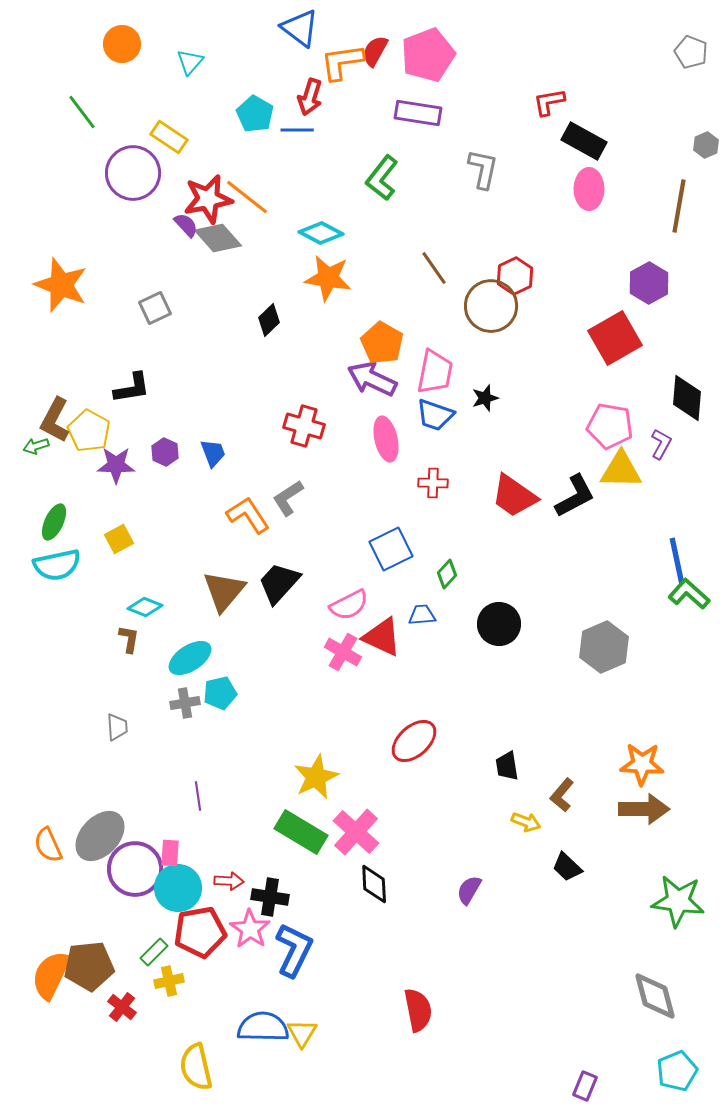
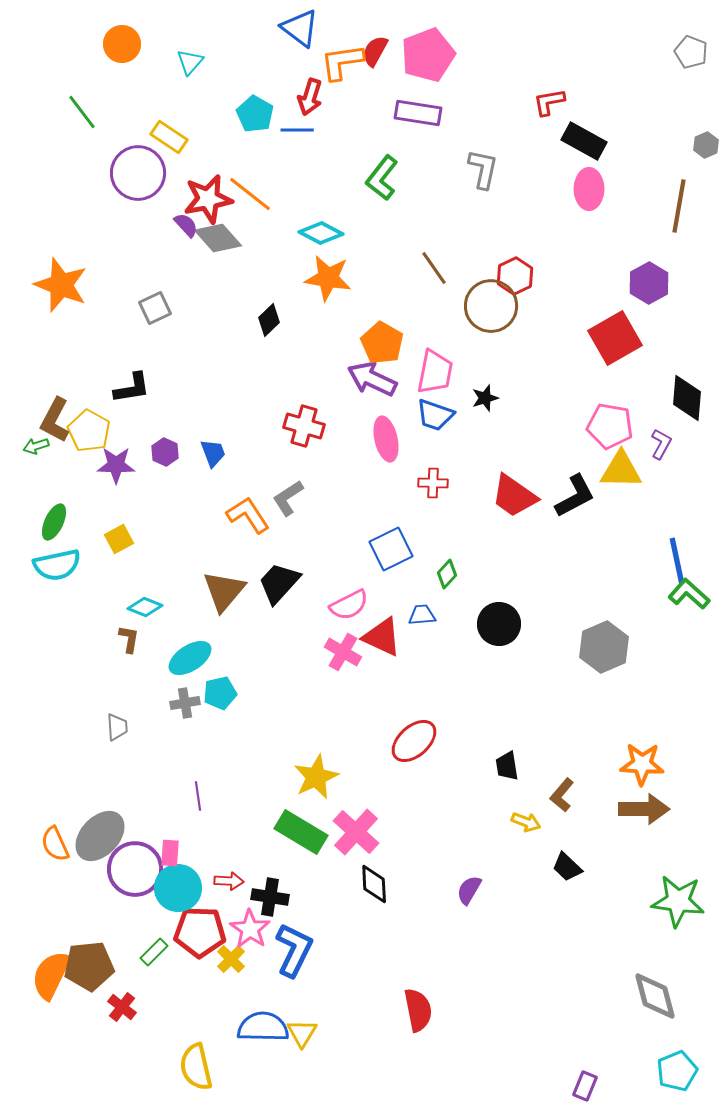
purple circle at (133, 173): moved 5 px right
orange line at (247, 197): moved 3 px right, 3 px up
orange semicircle at (48, 845): moved 7 px right, 1 px up
red pentagon at (200, 932): rotated 12 degrees clockwise
yellow cross at (169, 981): moved 62 px right, 22 px up; rotated 32 degrees counterclockwise
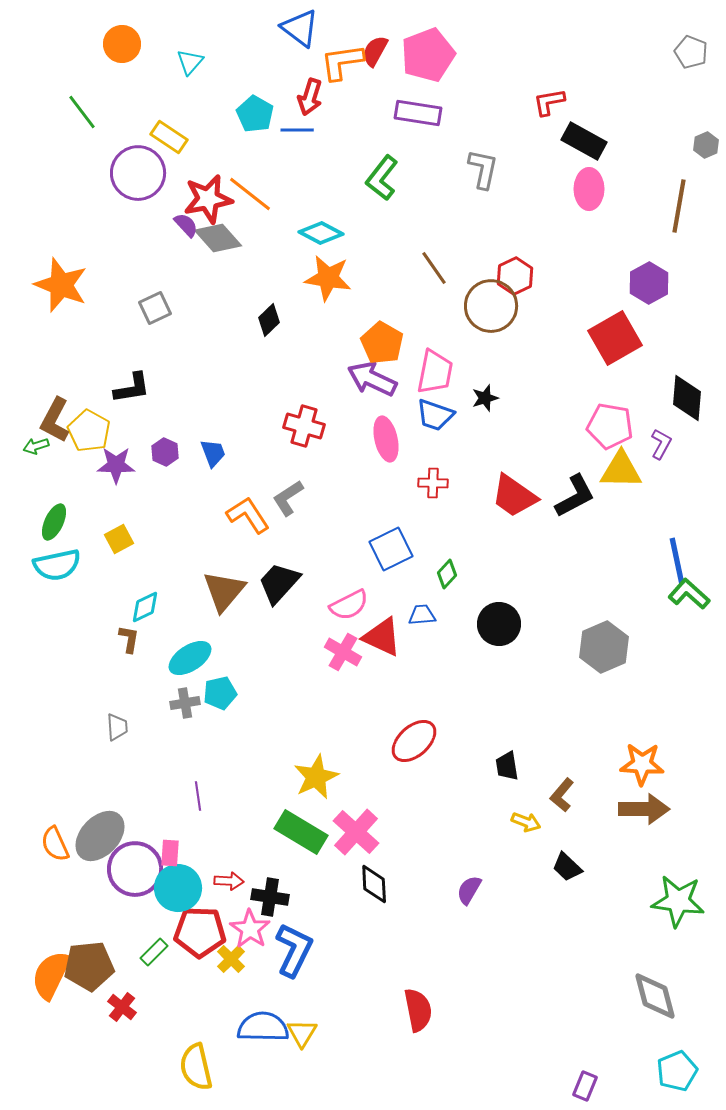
cyan diamond at (145, 607): rotated 48 degrees counterclockwise
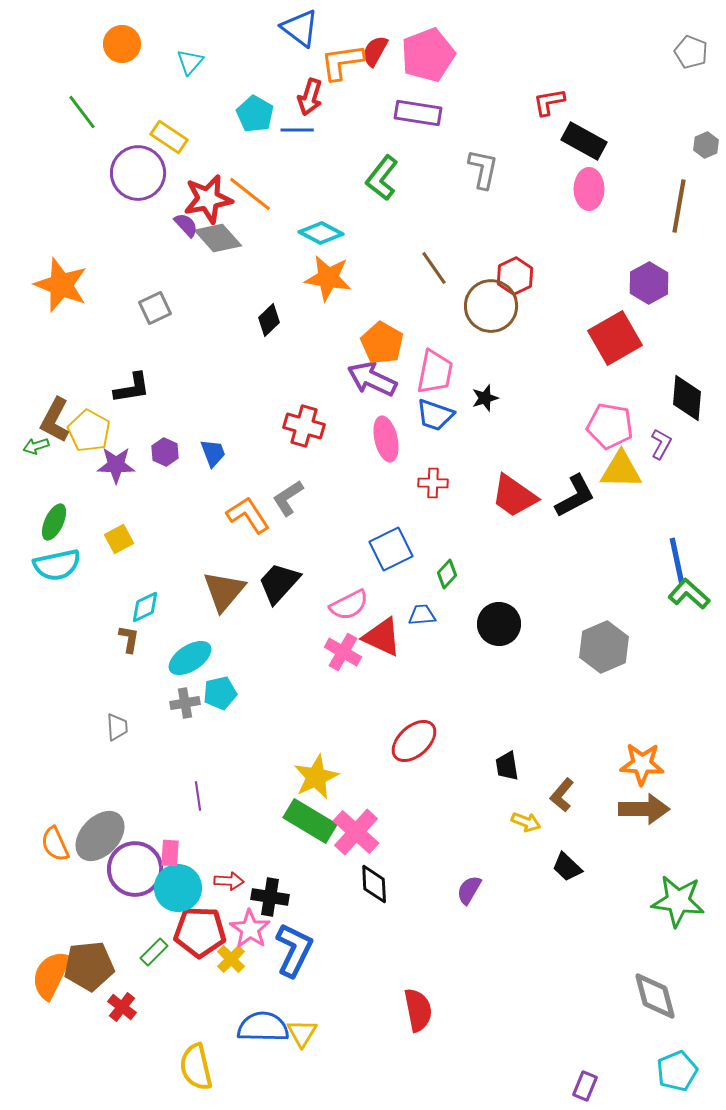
green rectangle at (301, 832): moved 9 px right, 11 px up
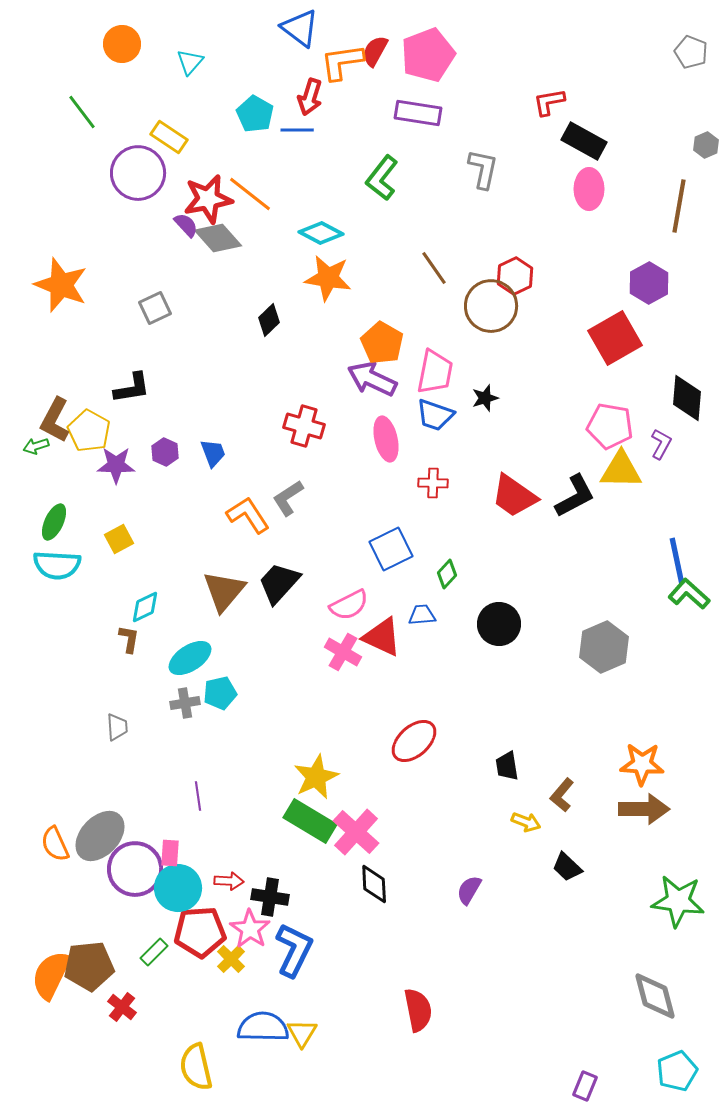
cyan semicircle at (57, 565): rotated 15 degrees clockwise
red pentagon at (200, 932): rotated 6 degrees counterclockwise
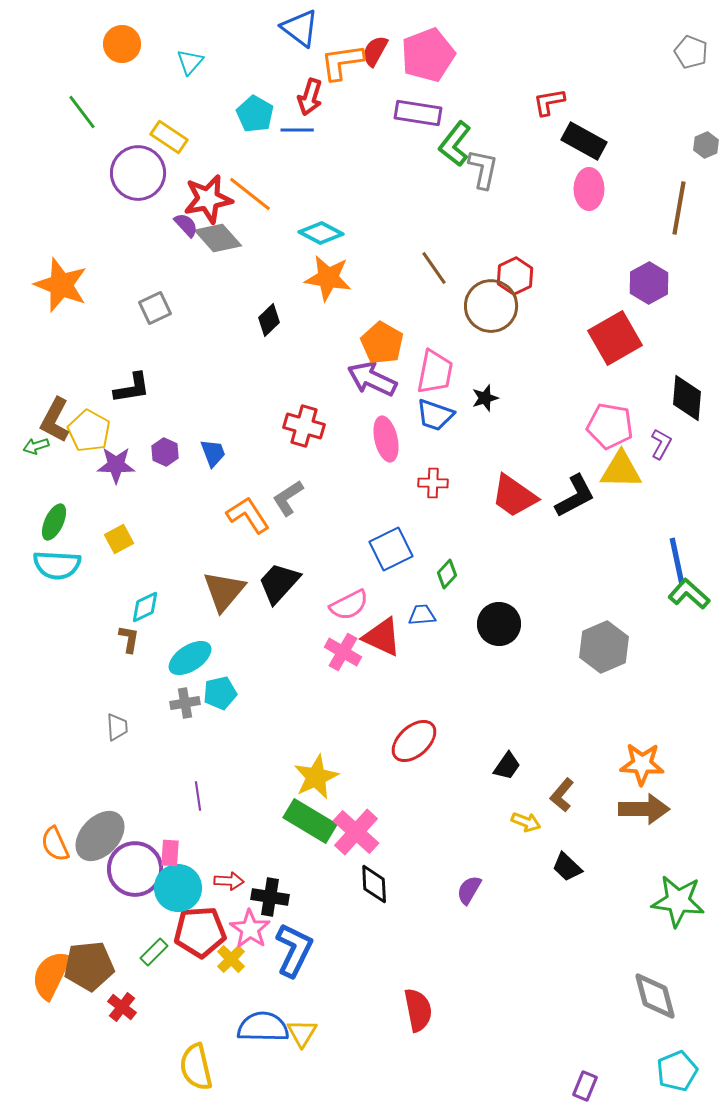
green L-shape at (382, 178): moved 73 px right, 34 px up
brown line at (679, 206): moved 2 px down
black trapezoid at (507, 766): rotated 136 degrees counterclockwise
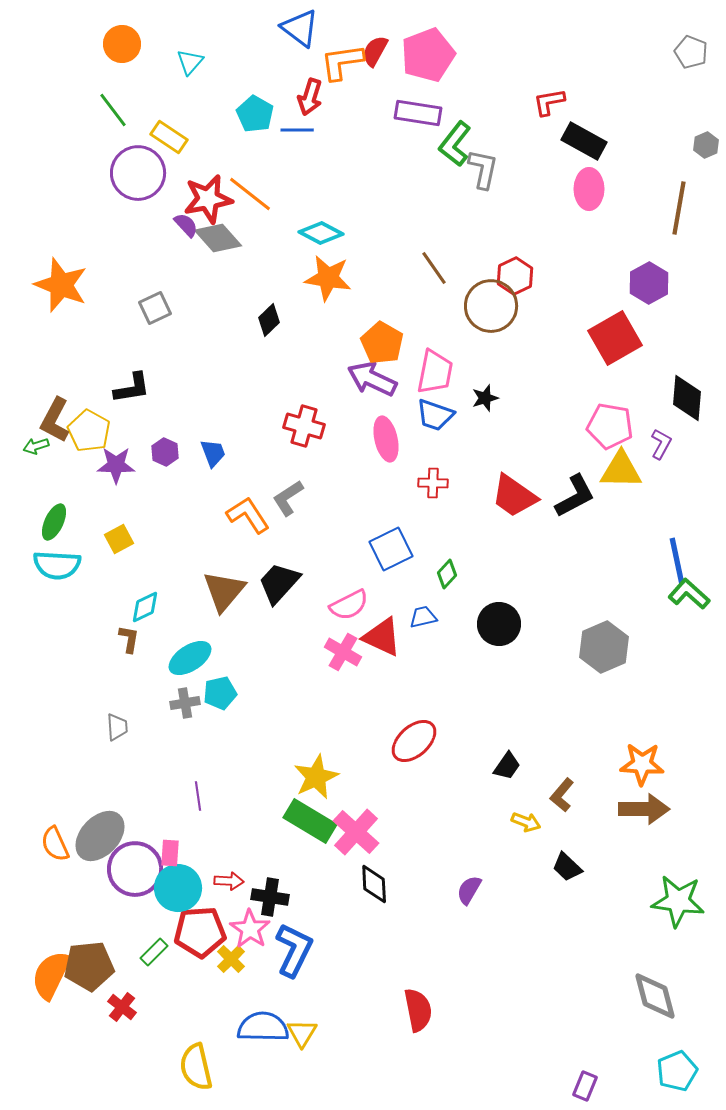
green line at (82, 112): moved 31 px right, 2 px up
blue trapezoid at (422, 615): moved 1 px right, 2 px down; rotated 8 degrees counterclockwise
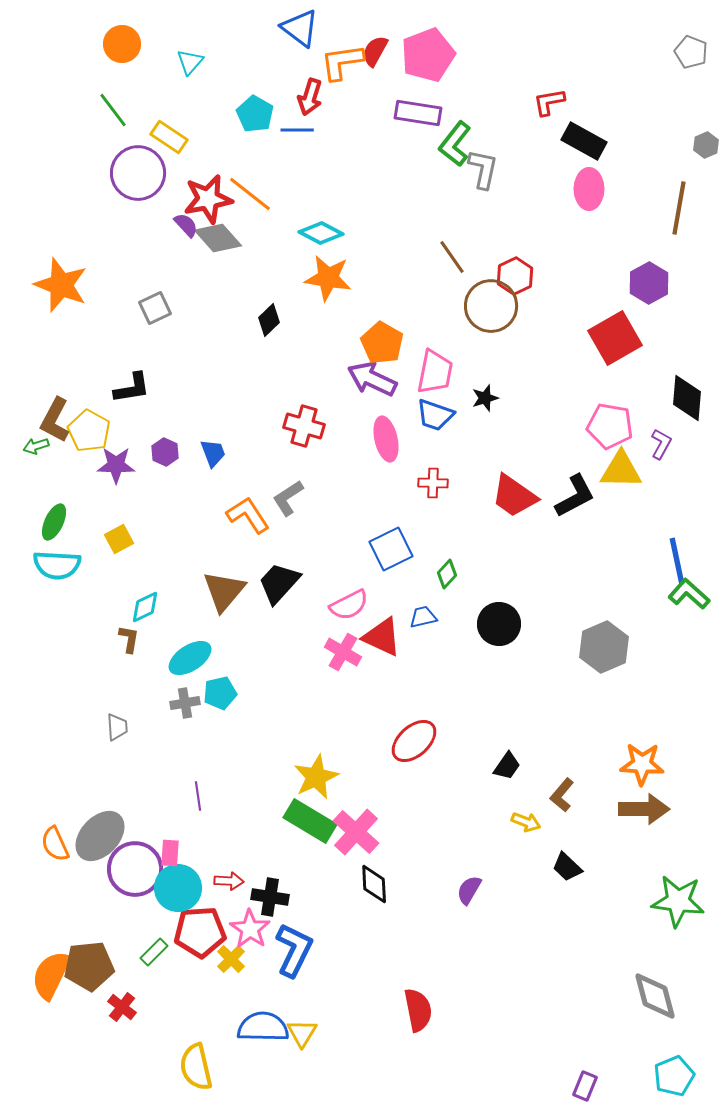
brown line at (434, 268): moved 18 px right, 11 px up
cyan pentagon at (677, 1071): moved 3 px left, 5 px down
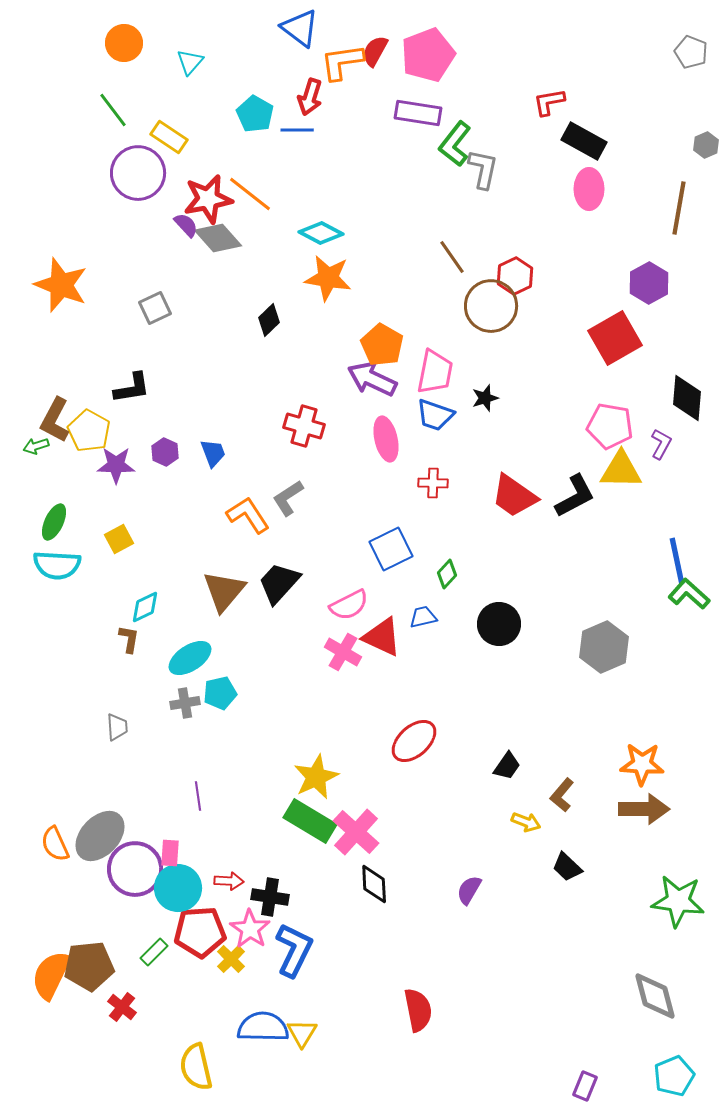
orange circle at (122, 44): moved 2 px right, 1 px up
orange pentagon at (382, 343): moved 2 px down
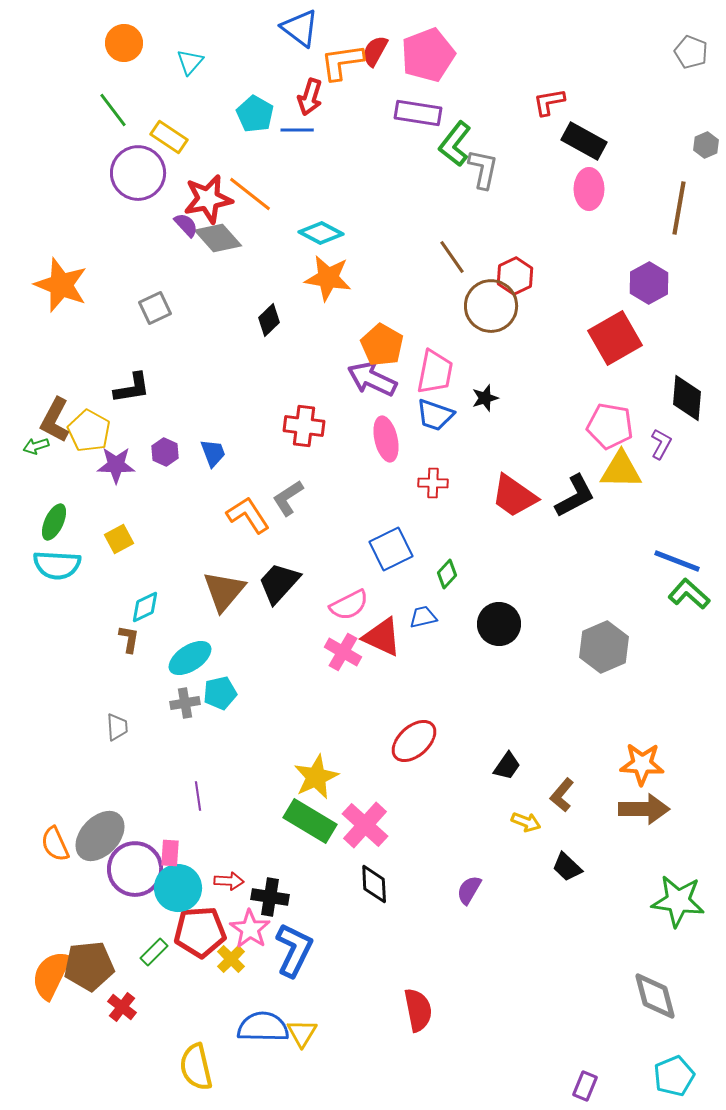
red cross at (304, 426): rotated 9 degrees counterclockwise
blue line at (677, 561): rotated 57 degrees counterclockwise
pink cross at (356, 832): moved 9 px right, 7 px up
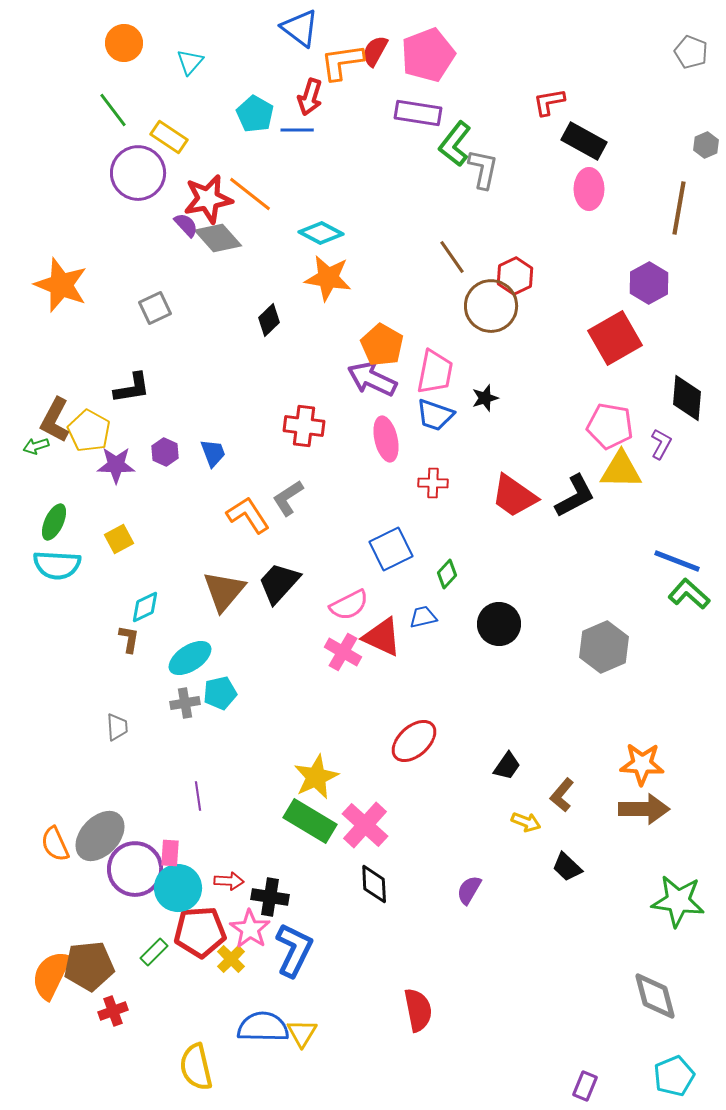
red cross at (122, 1007): moved 9 px left, 4 px down; rotated 32 degrees clockwise
